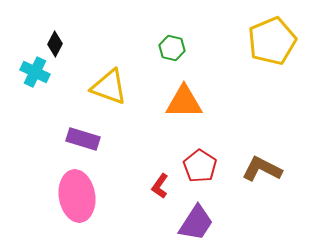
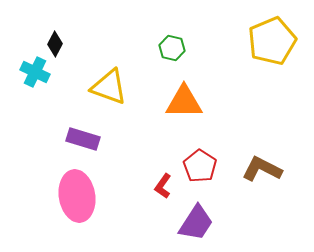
red L-shape: moved 3 px right
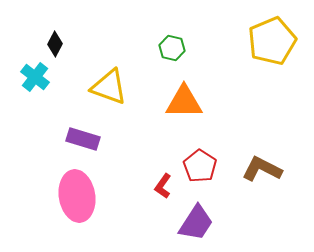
cyan cross: moved 5 px down; rotated 12 degrees clockwise
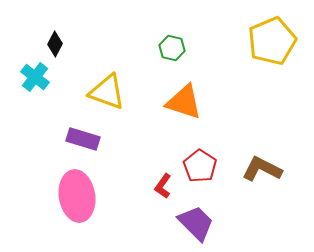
yellow triangle: moved 2 px left, 5 px down
orange triangle: rotated 18 degrees clockwise
purple trapezoid: rotated 78 degrees counterclockwise
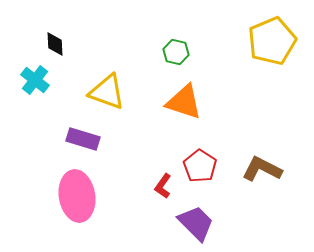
black diamond: rotated 30 degrees counterclockwise
green hexagon: moved 4 px right, 4 px down
cyan cross: moved 3 px down
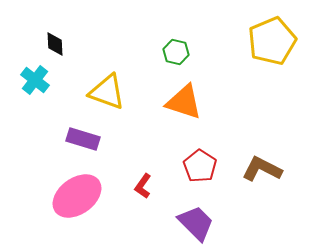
red L-shape: moved 20 px left
pink ellipse: rotated 63 degrees clockwise
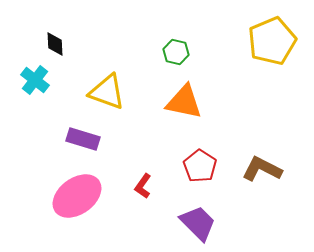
orange triangle: rotated 6 degrees counterclockwise
purple trapezoid: moved 2 px right
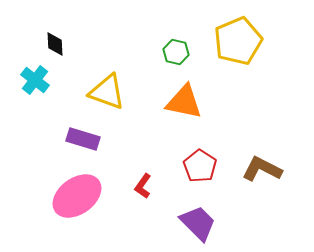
yellow pentagon: moved 34 px left
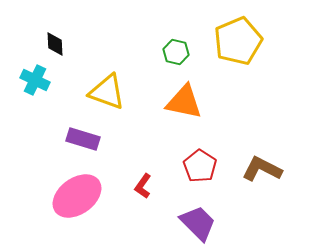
cyan cross: rotated 12 degrees counterclockwise
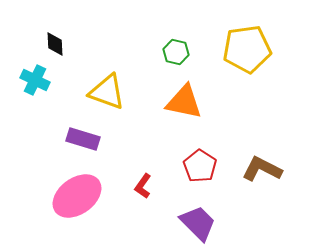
yellow pentagon: moved 9 px right, 8 px down; rotated 15 degrees clockwise
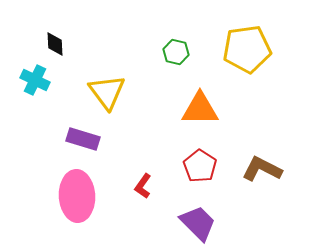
yellow triangle: rotated 33 degrees clockwise
orange triangle: moved 16 px right, 7 px down; rotated 12 degrees counterclockwise
pink ellipse: rotated 57 degrees counterclockwise
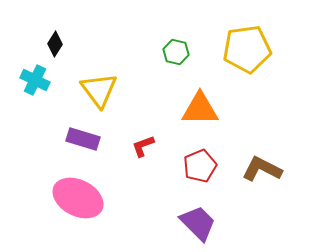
black diamond: rotated 35 degrees clockwise
yellow triangle: moved 8 px left, 2 px up
red pentagon: rotated 16 degrees clockwise
red L-shape: moved 40 px up; rotated 35 degrees clockwise
pink ellipse: moved 1 px right, 2 px down; rotated 60 degrees counterclockwise
